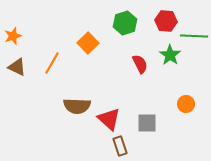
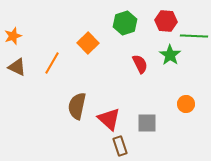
brown semicircle: rotated 100 degrees clockwise
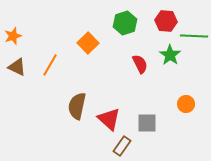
orange line: moved 2 px left, 2 px down
brown rectangle: moved 2 px right; rotated 54 degrees clockwise
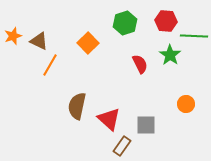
brown triangle: moved 22 px right, 26 px up
gray square: moved 1 px left, 2 px down
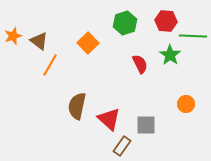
green line: moved 1 px left
brown triangle: rotated 12 degrees clockwise
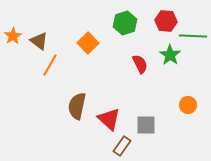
orange star: rotated 12 degrees counterclockwise
orange circle: moved 2 px right, 1 px down
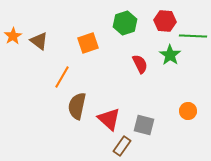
red hexagon: moved 1 px left
orange square: rotated 25 degrees clockwise
orange line: moved 12 px right, 12 px down
orange circle: moved 6 px down
gray square: moved 2 px left; rotated 15 degrees clockwise
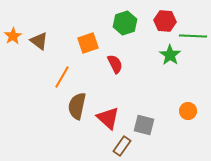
red semicircle: moved 25 px left
red triangle: moved 1 px left, 1 px up
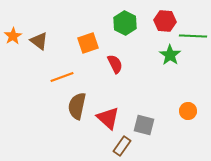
green hexagon: rotated 15 degrees counterclockwise
orange line: rotated 40 degrees clockwise
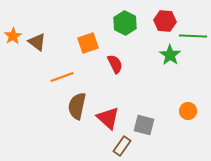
brown triangle: moved 2 px left, 1 px down
